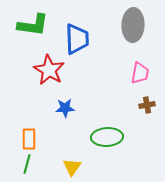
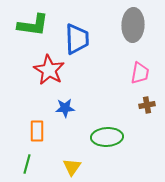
orange rectangle: moved 8 px right, 8 px up
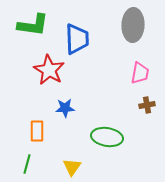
green ellipse: rotated 12 degrees clockwise
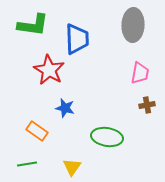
blue star: rotated 18 degrees clockwise
orange rectangle: rotated 55 degrees counterclockwise
green line: rotated 66 degrees clockwise
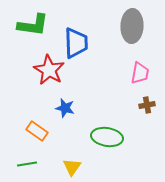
gray ellipse: moved 1 px left, 1 px down
blue trapezoid: moved 1 px left, 4 px down
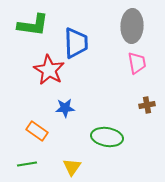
pink trapezoid: moved 3 px left, 10 px up; rotated 20 degrees counterclockwise
blue star: rotated 18 degrees counterclockwise
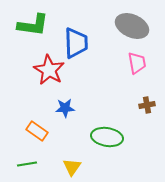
gray ellipse: rotated 68 degrees counterclockwise
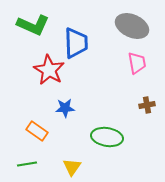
green L-shape: rotated 16 degrees clockwise
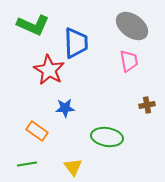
gray ellipse: rotated 12 degrees clockwise
pink trapezoid: moved 8 px left, 2 px up
yellow triangle: moved 1 px right; rotated 12 degrees counterclockwise
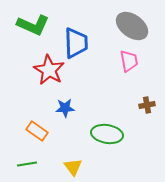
green ellipse: moved 3 px up
